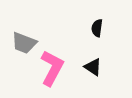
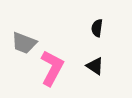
black triangle: moved 2 px right, 1 px up
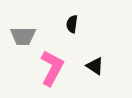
black semicircle: moved 25 px left, 4 px up
gray trapezoid: moved 1 px left, 7 px up; rotated 20 degrees counterclockwise
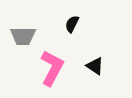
black semicircle: rotated 18 degrees clockwise
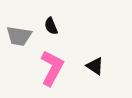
black semicircle: moved 21 px left, 2 px down; rotated 48 degrees counterclockwise
gray trapezoid: moved 4 px left; rotated 8 degrees clockwise
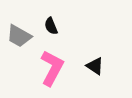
gray trapezoid: rotated 20 degrees clockwise
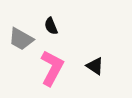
gray trapezoid: moved 2 px right, 3 px down
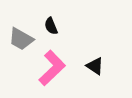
pink L-shape: rotated 18 degrees clockwise
